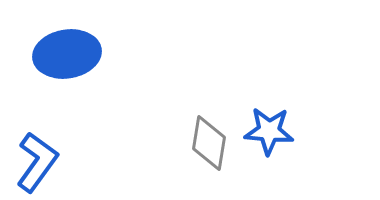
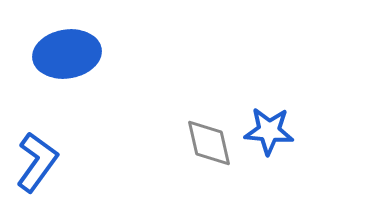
gray diamond: rotated 22 degrees counterclockwise
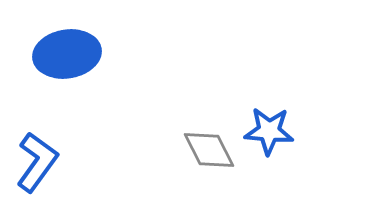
gray diamond: moved 7 px down; rotated 14 degrees counterclockwise
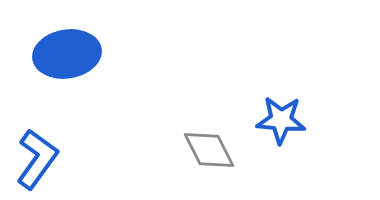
blue star: moved 12 px right, 11 px up
blue L-shape: moved 3 px up
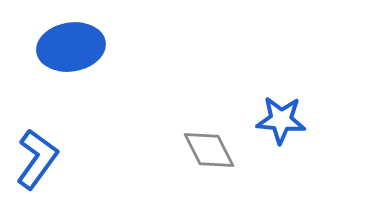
blue ellipse: moved 4 px right, 7 px up
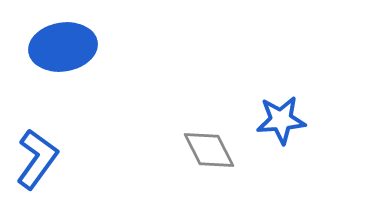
blue ellipse: moved 8 px left
blue star: rotated 9 degrees counterclockwise
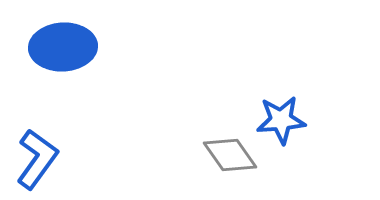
blue ellipse: rotated 6 degrees clockwise
gray diamond: moved 21 px right, 5 px down; rotated 8 degrees counterclockwise
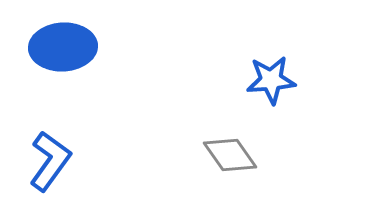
blue star: moved 10 px left, 40 px up
blue L-shape: moved 13 px right, 2 px down
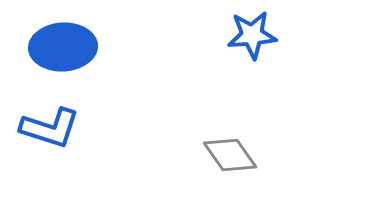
blue star: moved 19 px left, 45 px up
blue L-shape: moved 33 px up; rotated 72 degrees clockwise
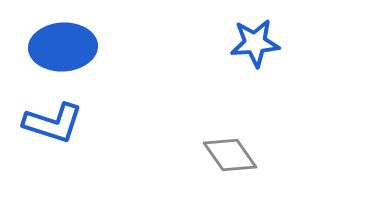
blue star: moved 3 px right, 8 px down
blue L-shape: moved 3 px right, 5 px up
